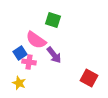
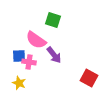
blue square: moved 1 px left, 3 px down; rotated 32 degrees clockwise
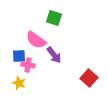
green square: moved 1 px right, 2 px up
pink cross: moved 1 px left, 3 px down
red square: rotated 12 degrees clockwise
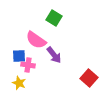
green square: rotated 14 degrees clockwise
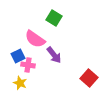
pink semicircle: moved 1 px left, 1 px up
blue square: moved 1 px left; rotated 24 degrees counterclockwise
yellow star: moved 1 px right
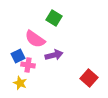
purple arrow: rotated 66 degrees counterclockwise
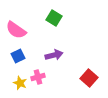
pink semicircle: moved 19 px left, 9 px up
pink cross: moved 10 px right, 12 px down; rotated 24 degrees counterclockwise
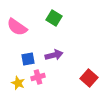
pink semicircle: moved 1 px right, 3 px up
blue square: moved 10 px right, 3 px down; rotated 16 degrees clockwise
yellow star: moved 2 px left
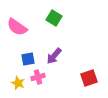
purple arrow: moved 1 px down; rotated 144 degrees clockwise
red square: rotated 30 degrees clockwise
